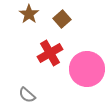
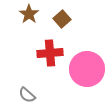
red cross: rotated 25 degrees clockwise
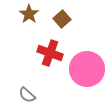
red cross: rotated 25 degrees clockwise
